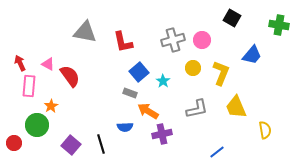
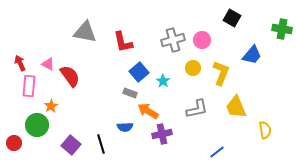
green cross: moved 3 px right, 4 px down
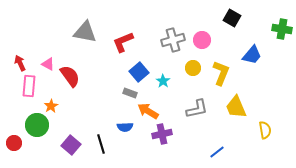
red L-shape: rotated 80 degrees clockwise
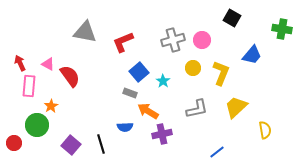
yellow trapezoid: rotated 70 degrees clockwise
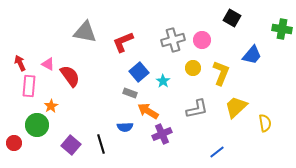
yellow semicircle: moved 7 px up
purple cross: rotated 12 degrees counterclockwise
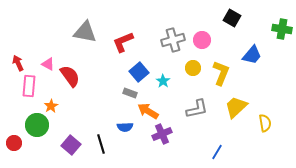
red arrow: moved 2 px left
blue line: rotated 21 degrees counterclockwise
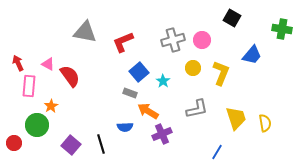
yellow trapezoid: moved 11 px down; rotated 115 degrees clockwise
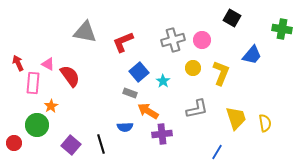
pink rectangle: moved 4 px right, 3 px up
purple cross: rotated 18 degrees clockwise
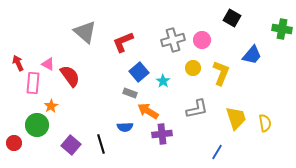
gray triangle: rotated 30 degrees clockwise
